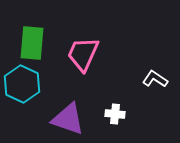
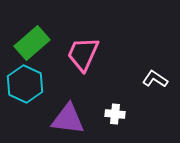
green rectangle: rotated 44 degrees clockwise
cyan hexagon: moved 3 px right
purple triangle: rotated 12 degrees counterclockwise
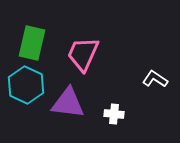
green rectangle: rotated 36 degrees counterclockwise
cyan hexagon: moved 1 px right, 1 px down
white cross: moved 1 px left
purple triangle: moved 16 px up
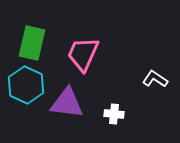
purple triangle: moved 1 px left
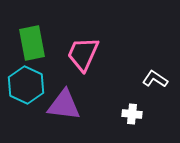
green rectangle: rotated 24 degrees counterclockwise
purple triangle: moved 3 px left, 2 px down
white cross: moved 18 px right
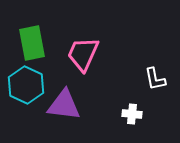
white L-shape: rotated 135 degrees counterclockwise
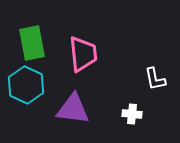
pink trapezoid: rotated 150 degrees clockwise
purple triangle: moved 9 px right, 4 px down
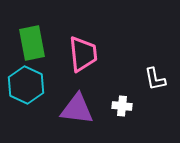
purple triangle: moved 4 px right
white cross: moved 10 px left, 8 px up
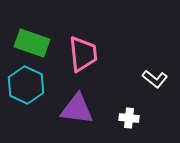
green rectangle: rotated 60 degrees counterclockwise
white L-shape: rotated 40 degrees counterclockwise
white cross: moved 7 px right, 12 px down
